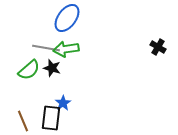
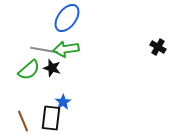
gray line: moved 2 px left, 2 px down
blue star: moved 1 px up
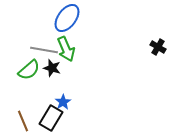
green arrow: rotated 105 degrees counterclockwise
black rectangle: rotated 25 degrees clockwise
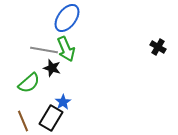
green semicircle: moved 13 px down
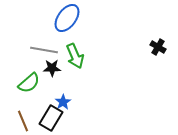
green arrow: moved 9 px right, 7 px down
black star: rotated 18 degrees counterclockwise
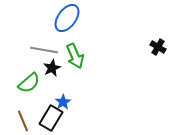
black star: rotated 24 degrees counterclockwise
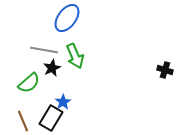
black cross: moved 7 px right, 23 px down; rotated 14 degrees counterclockwise
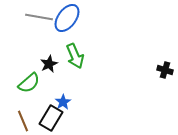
gray line: moved 5 px left, 33 px up
black star: moved 3 px left, 4 px up
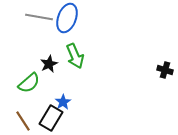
blue ellipse: rotated 16 degrees counterclockwise
brown line: rotated 10 degrees counterclockwise
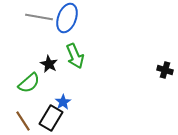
black star: rotated 18 degrees counterclockwise
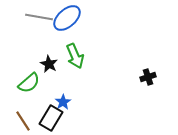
blue ellipse: rotated 28 degrees clockwise
black cross: moved 17 px left, 7 px down; rotated 35 degrees counterclockwise
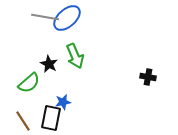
gray line: moved 6 px right
black cross: rotated 28 degrees clockwise
blue star: rotated 21 degrees clockwise
black rectangle: rotated 20 degrees counterclockwise
